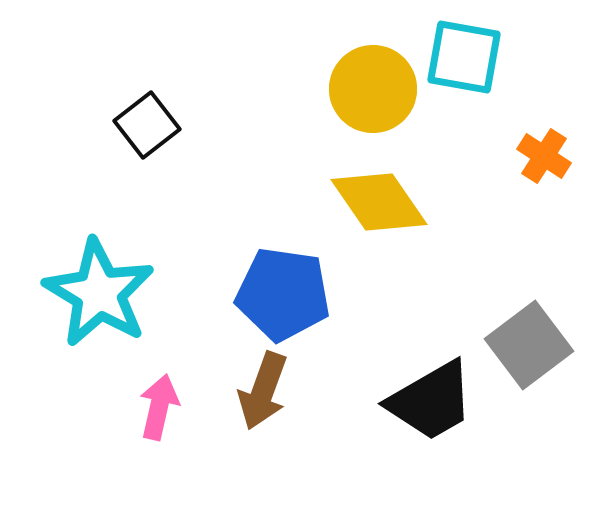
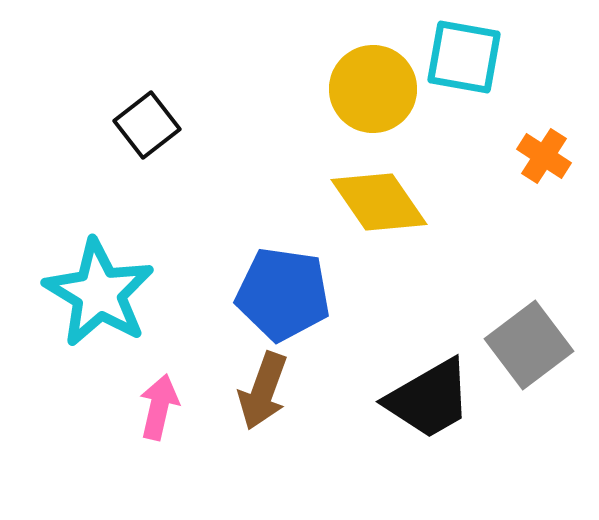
black trapezoid: moved 2 px left, 2 px up
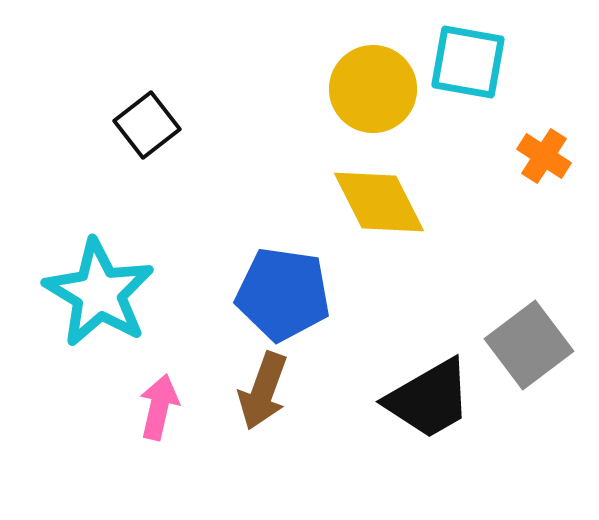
cyan square: moved 4 px right, 5 px down
yellow diamond: rotated 8 degrees clockwise
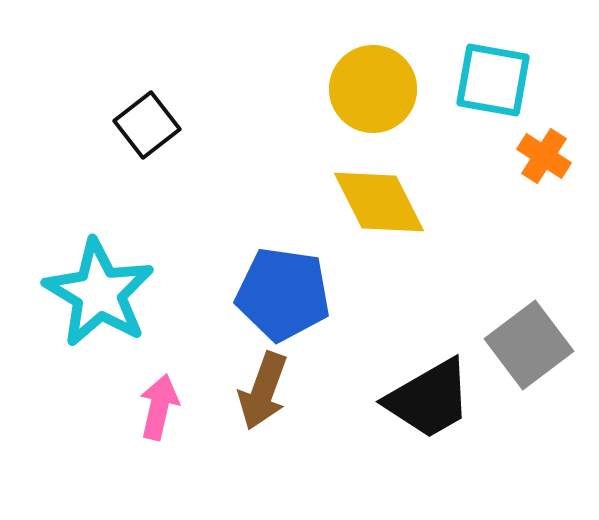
cyan square: moved 25 px right, 18 px down
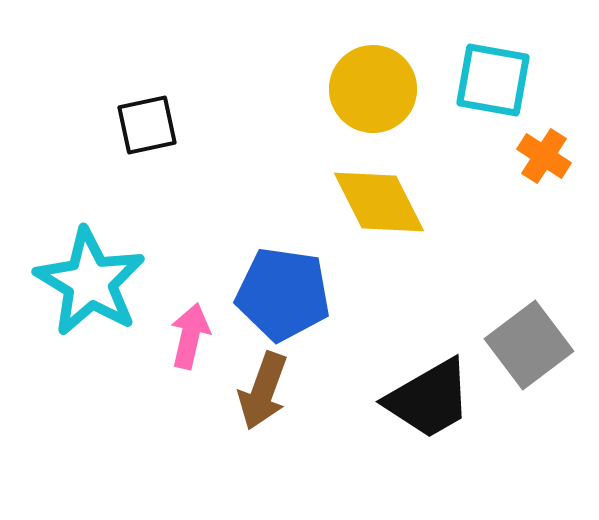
black square: rotated 26 degrees clockwise
cyan star: moved 9 px left, 11 px up
pink arrow: moved 31 px right, 71 px up
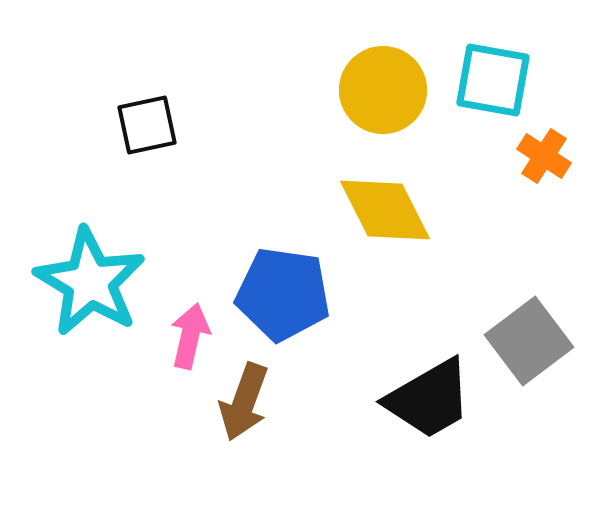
yellow circle: moved 10 px right, 1 px down
yellow diamond: moved 6 px right, 8 px down
gray square: moved 4 px up
brown arrow: moved 19 px left, 11 px down
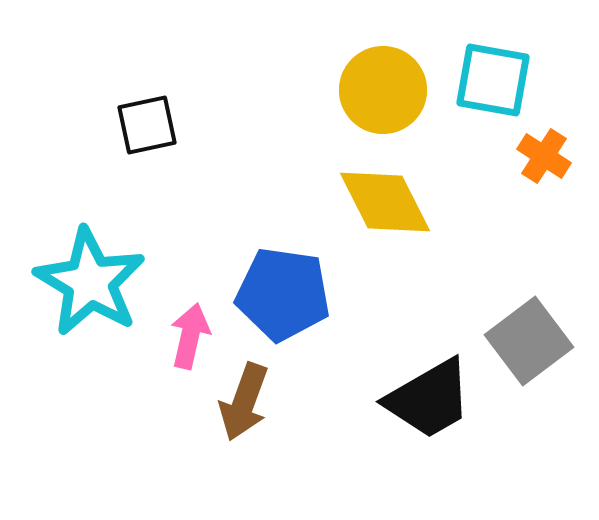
yellow diamond: moved 8 px up
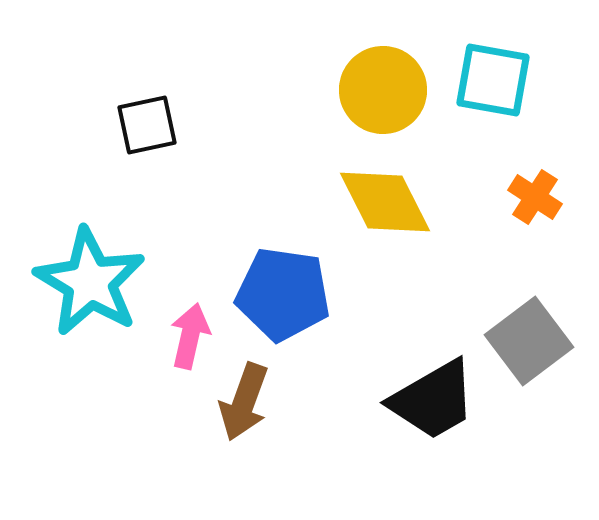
orange cross: moved 9 px left, 41 px down
black trapezoid: moved 4 px right, 1 px down
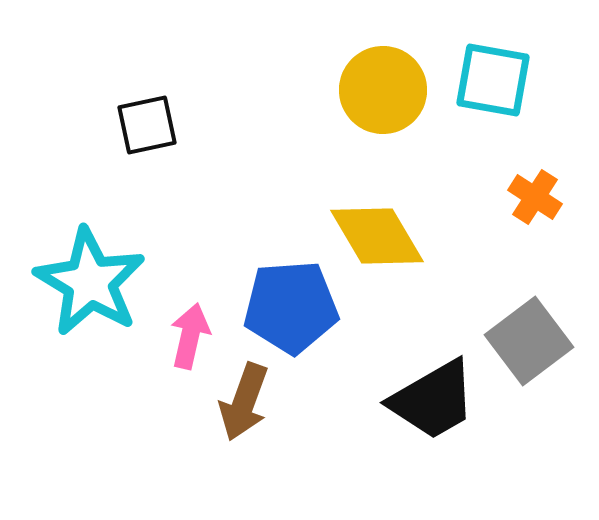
yellow diamond: moved 8 px left, 34 px down; rotated 4 degrees counterclockwise
blue pentagon: moved 8 px right, 13 px down; rotated 12 degrees counterclockwise
